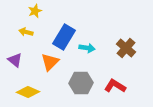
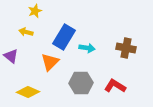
brown cross: rotated 30 degrees counterclockwise
purple triangle: moved 4 px left, 4 px up
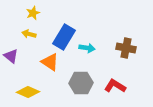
yellow star: moved 2 px left, 2 px down
yellow arrow: moved 3 px right, 2 px down
orange triangle: rotated 42 degrees counterclockwise
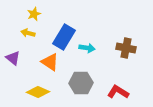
yellow star: moved 1 px right, 1 px down
yellow arrow: moved 1 px left, 1 px up
purple triangle: moved 2 px right, 2 px down
red L-shape: moved 3 px right, 6 px down
yellow diamond: moved 10 px right
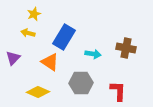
cyan arrow: moved 6 px right, 6 px down
purple triangle: rotated 35 degrees clockwise
red L-shape: moved 1 px up; rotated 60 degrees clockwise
